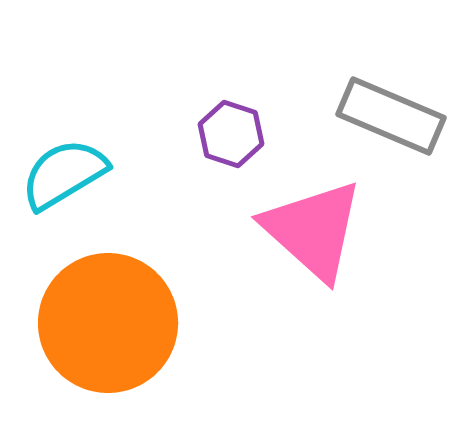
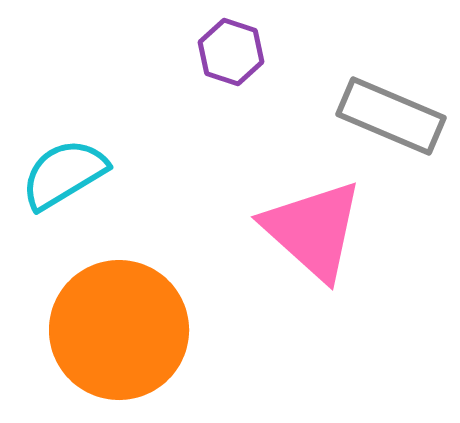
purple hexagon: moved 82 px up
orange circle: moved 11 px right, 7 px down
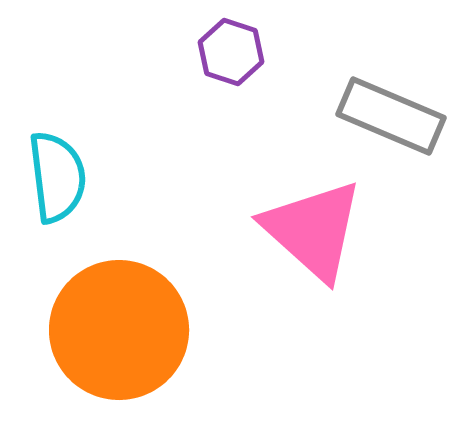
cyan semicircle: moved 7 px left, 3 px down; rotated 114 degrees clockwise
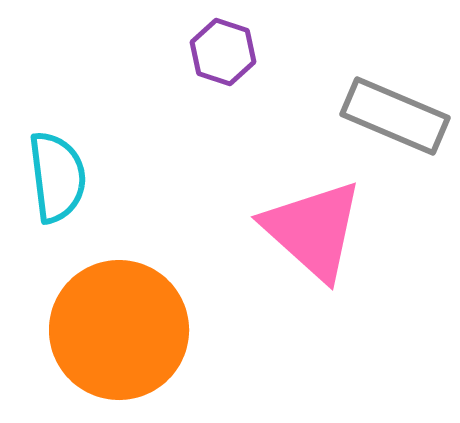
purple hexagon: moved 8 px left
gray rectangle: moved 4 px right
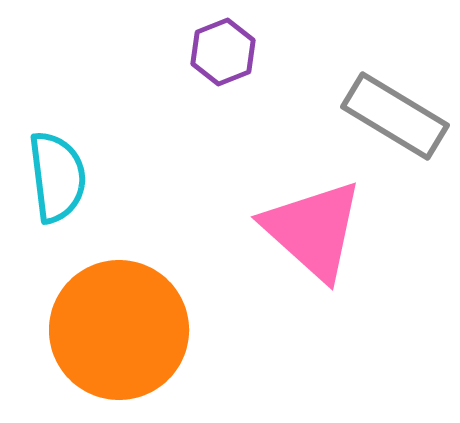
purple hexagon: rotated 20 degrees clockwise
gray rectangle: rotated 8 degrees clockwise
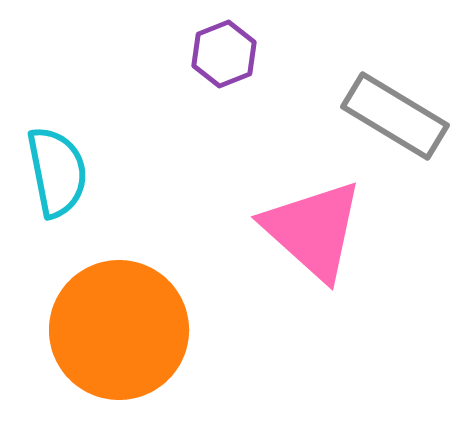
purple hexagon: moved 1 px right, 2 px down
cyan semicircle: moved 5 px up; rotated 4 degrees counterclockwise
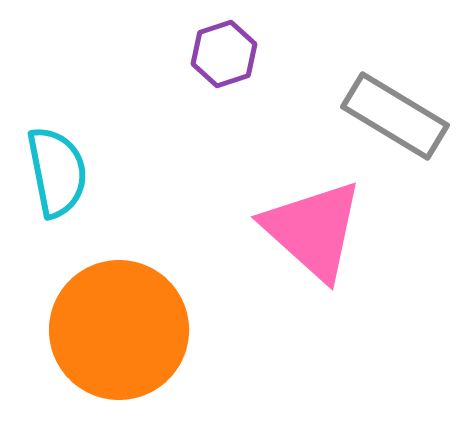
purple hexagon: rotated 4 degrees clockwise
